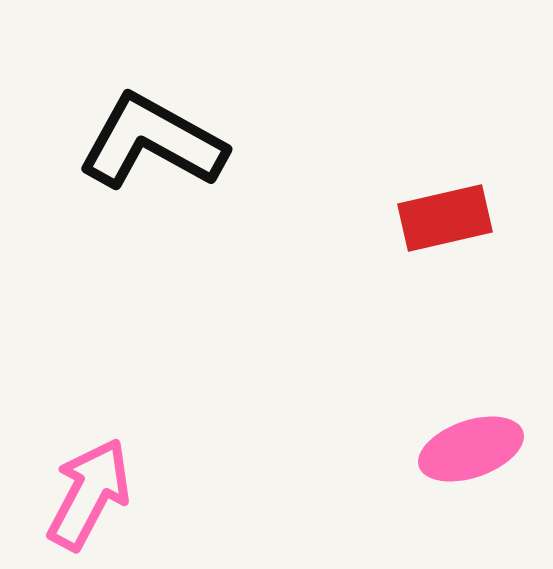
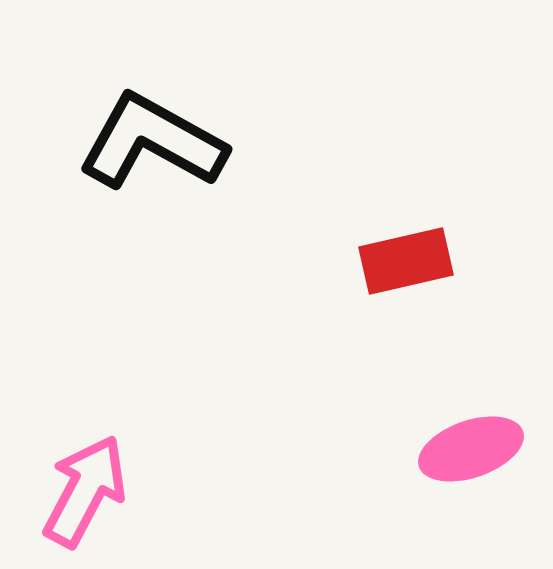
red rectangle: moved 39 px left, 43 px down
pink arrow: moved 4 px left, 3 px up
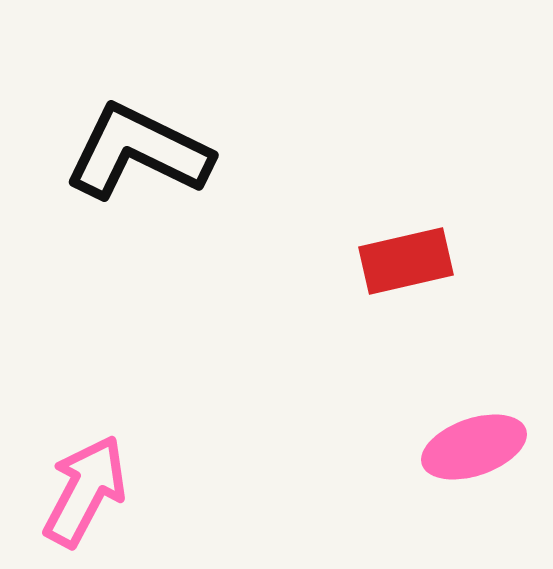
black L-shape: moved 14 px left, 10 px down; rotated 3 degrees counterclockwise
pink ellipse: moved 3 px right, 2 px up
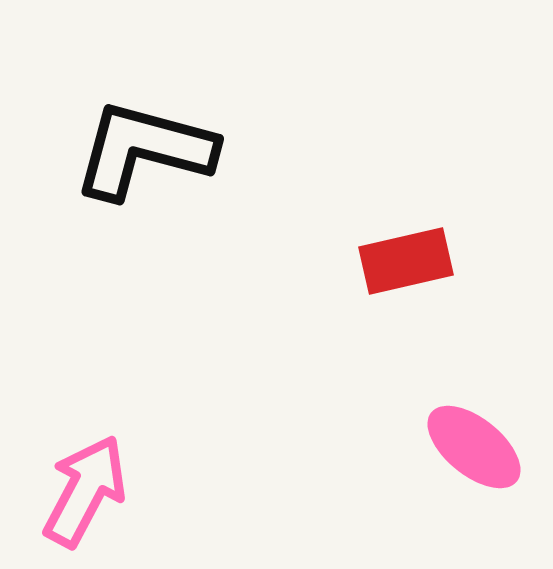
black L-shape: moved 6 px right, 2 px up; rotated 11 degrees counterclockwise
pink ellipse: rotated 58 degrees clockwise
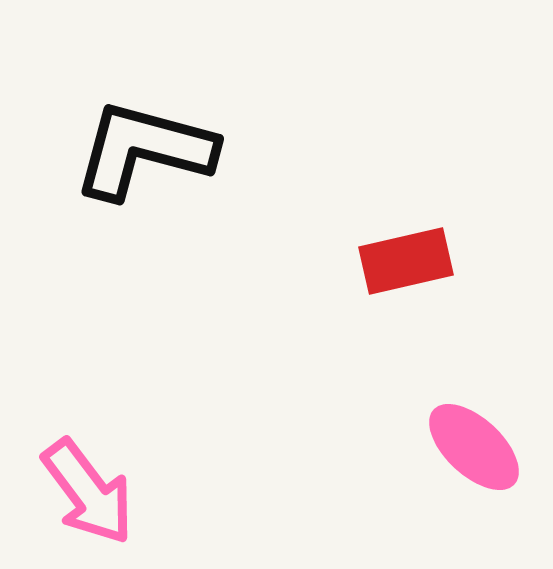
pink ellipse: rotated 4 degrees clockwise
pink arrow: moved 3 px right, 1 px down; rotated 115 degrees clockwise
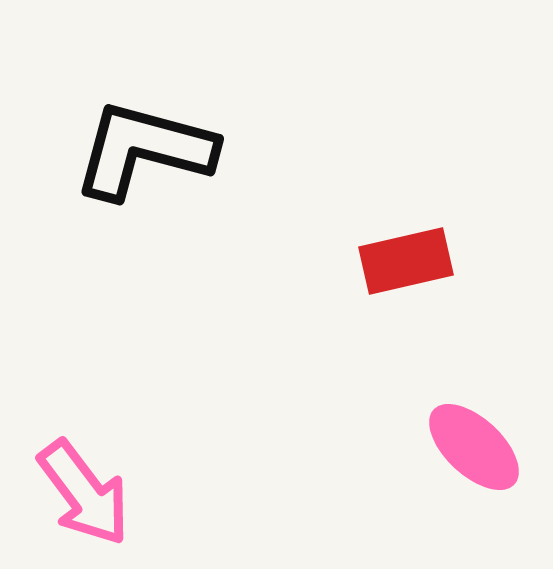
pink arrow: moved 4 px left, 1 px down
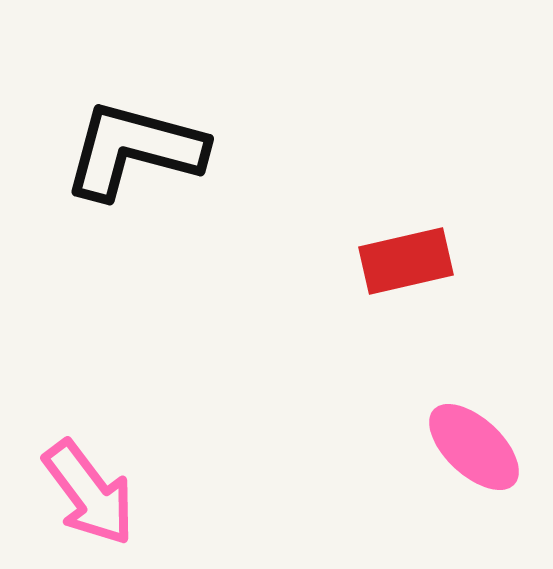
black L-shape: moved 10 px left
pink arrow: moved 5 px right
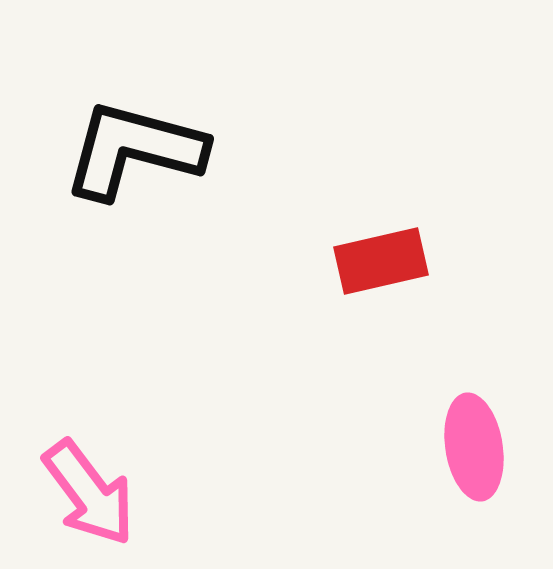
red rectangle: moved 25 px left
pink ellipse: rotated 38 degrees clockwise
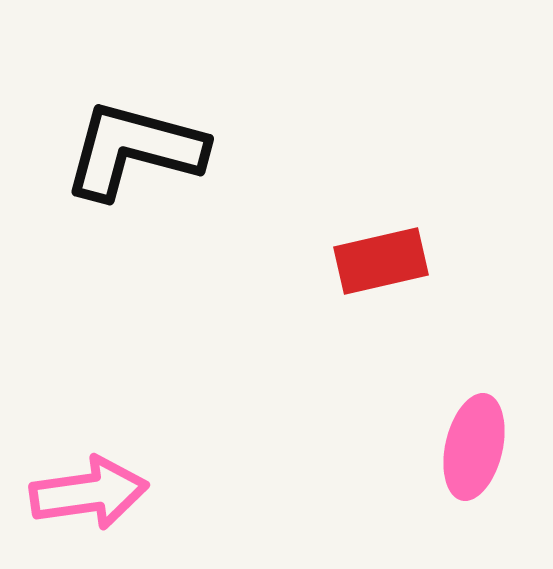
pink ellipse: rotated 22 degrees clockwise
pink arrow: rotated 61 degrees counterclockwise
